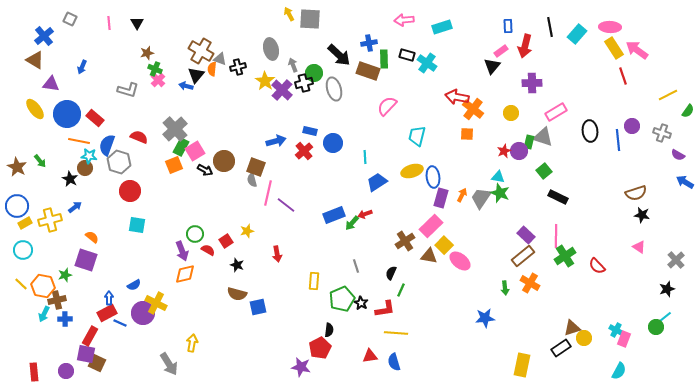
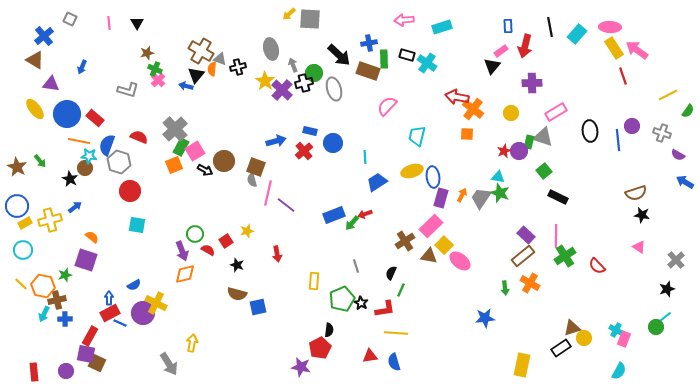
yellow arrow at (289, 14): rotated 104 degrees counterclockwise
red rectangle at (107, 313): moved 3 px right
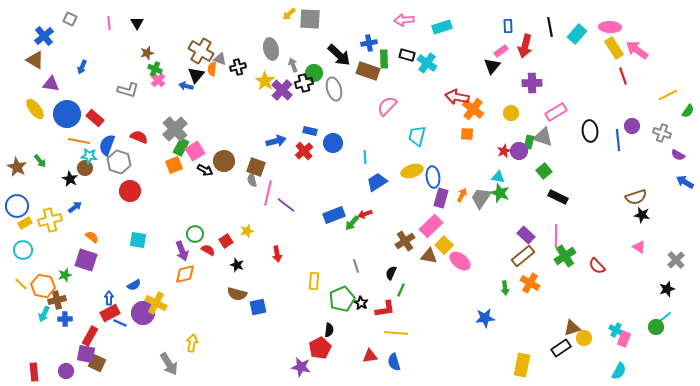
brown semicircle at (636, 193): moved 4 px down
cyan square at (137, 225): moved 1 px right, 15 px down
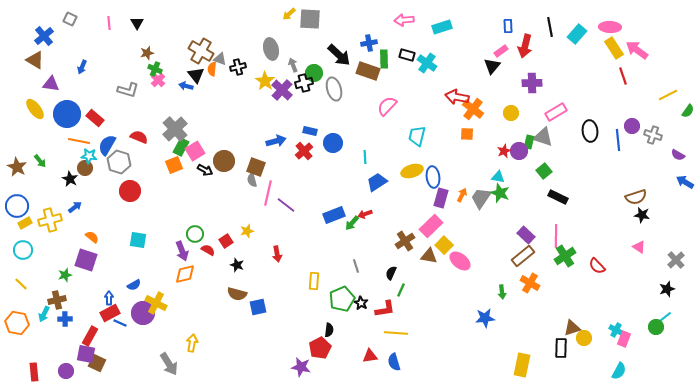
black triangle at (196, 75): rotated 18 degrees counterclockwise
gray cross at (662, 133): moved 9 px left, 2 px down
blue semicircle at (107, 145): rotated 10 degrees clockwise
orange hexagon at (43, 286): moved 26 px left, 37 px down
green arrow at (505, 288): moved 3 px left, 4 px down
black rectangle at (561, 348): rotated 54 degrees counterclockwise
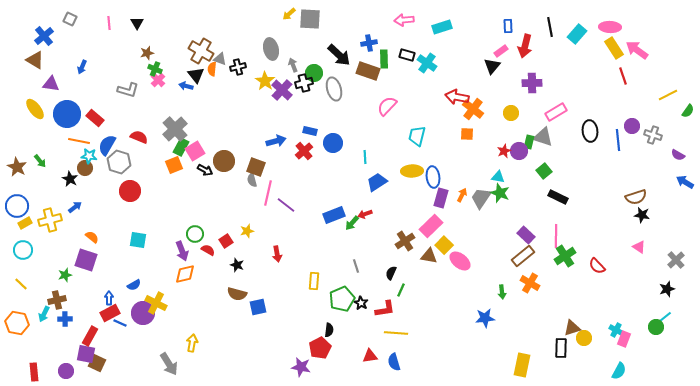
yellow ellipse at (412, 171): rotated 15 degrees clockwise
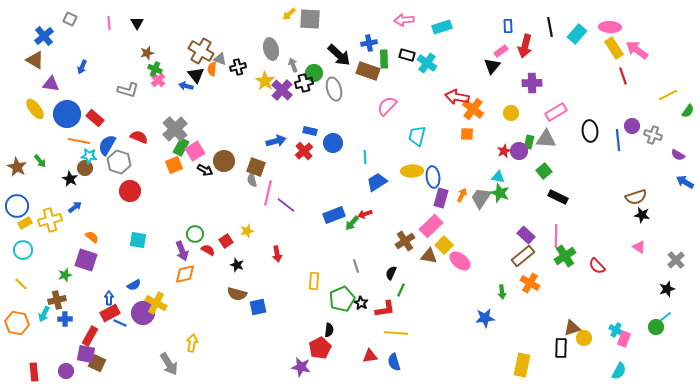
gray triangle at (543, 137): moved 3 px right, 2 px down; rotated 15 degrees counterclockwise
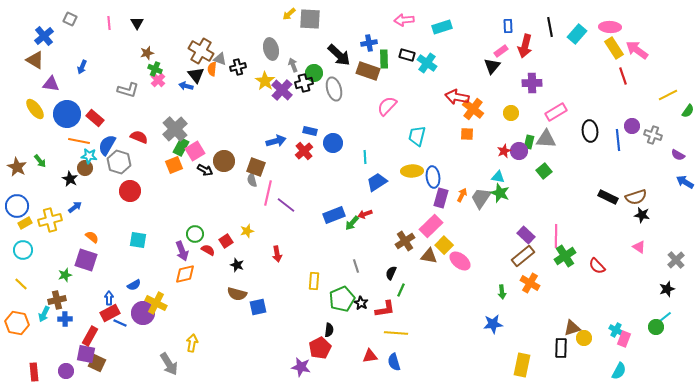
black rectangle at (558, 197): moved 50 px right
blue star at (485, 318): moved 8 px right, 6 px down
